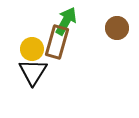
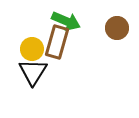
green arrow: rotated 84 degrees clockwise
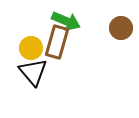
brown circle: moved 4 px right
yellow circle: moved 1 px left, 1 px up
black triangle: rotated 12 degrees counterclockwise
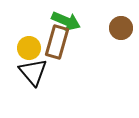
yellow circle: moved 2 px left
